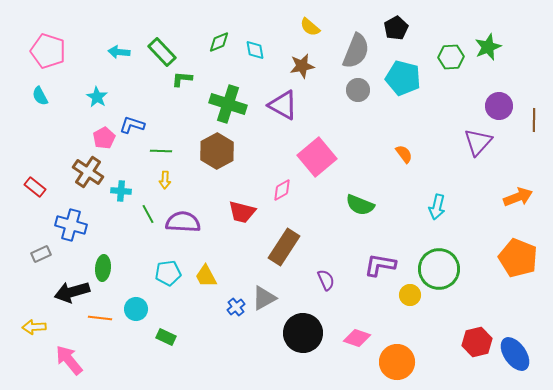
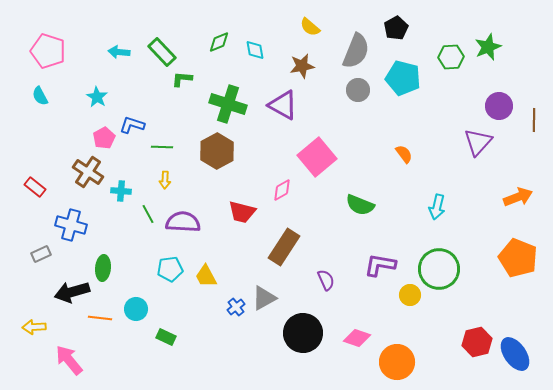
green line at (161, 151): moved 1 px right, 4 px up
cyan pentagon at (168, 273): moved 2 px right, 4 px up
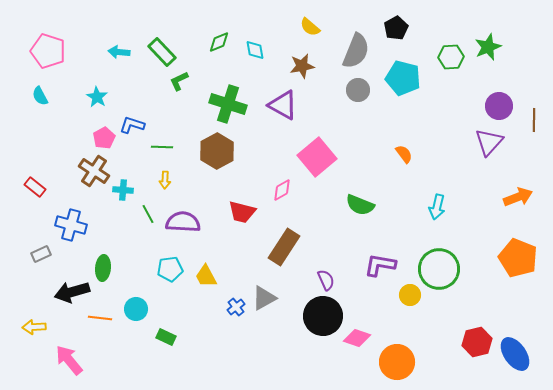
green L-shape at (182, 79): moved 3 px left, 2 px down; rotated 30 degrees counterclockwise
purple triangle at (478, 142): moved 11 px right
brown cross at (88, 172): moved 6 px right, 1 px up
cyan cross at (121, 191): moved 2 px right, 1 px up
black circle at (303, 333): moved 20 px right, 17 px up
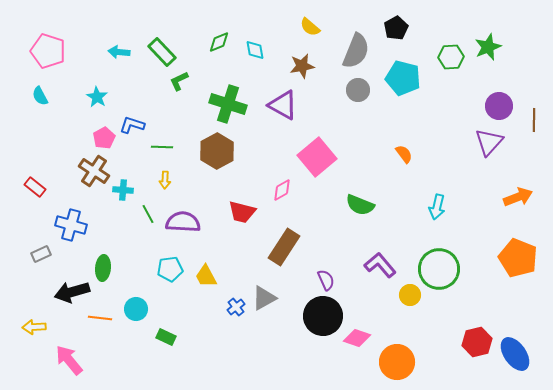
purple L-shape at (380, 265): rotated 40 degrees clockwise
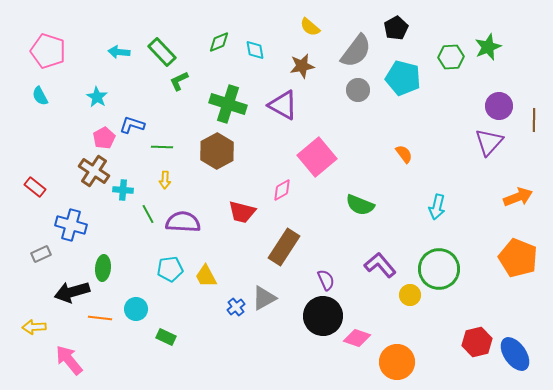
gray semicircle at (356, 51): rotated 15 degrees clockwise
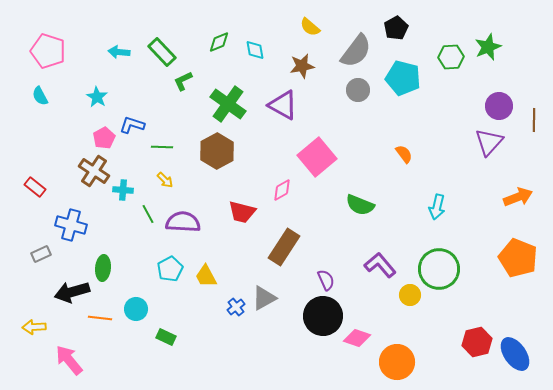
green L-shape at (179, 81): moved 4 px right
green cross at (228, 104): rotated 18 degrees clockwise
yellow arrow at (165, 180): rotated 48 degrees counterclockwise
cyan pentagon at (170, 269): rotated 20 degrees counterclockwise
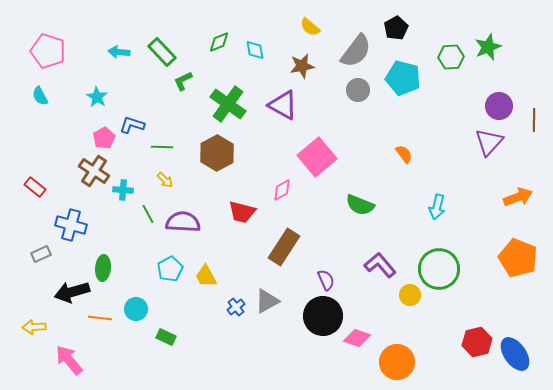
brown hexagon at (217, 151): moved 2 px down
gray triangle at (264, 298): moved 3 px right, 3 px down
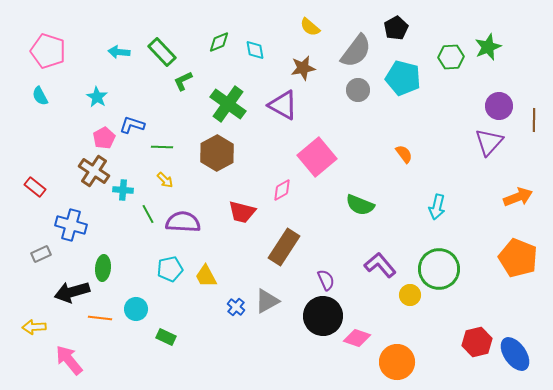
brown star at (302, 66): moved 1 px right, 2 px down
cyan pentagon at (170, 269): rotated 15 degrees clockwise
blue cross at (236, 307): rotated 12 degrees counterclockwise
